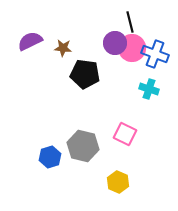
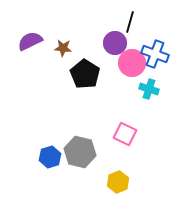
black line: rotated 30 degrees clockwise
pink circle: moved 15 px down
black pentagon: rotated 24 degrees clockwise
gray hexagon: moved 3 px left, 6 px down
yellow hexagon: rotated 15 degrees clockwise
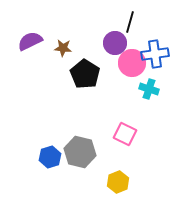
blue cross: rotated 28 degrees counterclockwise
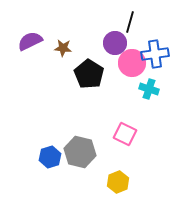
black pentagon: moved 4 px right
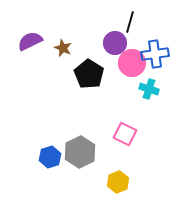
brown star: rotated 18 degrees clockwise
gray hexagon: rotated 20 degrees clockwise
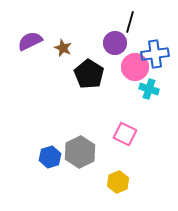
pink circle: moved 3 px right, 4 px down
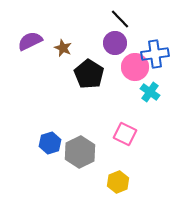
black line: moved 10 px left, 3 px up; rotated 60 degrees counterclockwise
cyan cross: moved 1 px right, 3 px down; rotated 18 degrees clockwise
blue hexagon: moved 14 px up
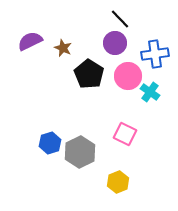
pink circle: moved 7 px left, 9 px down
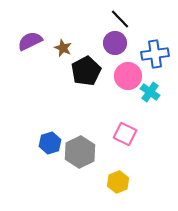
black pentagon: moved 3 px left, 3 px up; rotated 12 degrees clockwise
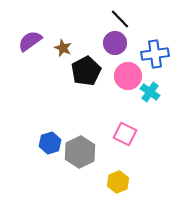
purple semicircle: rotated 10 degrees counterclockwise
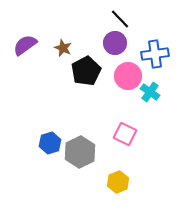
purple semicircle: moved 5 px left, 4 px down
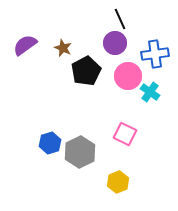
black line: rotated 20 degrees clockwise
